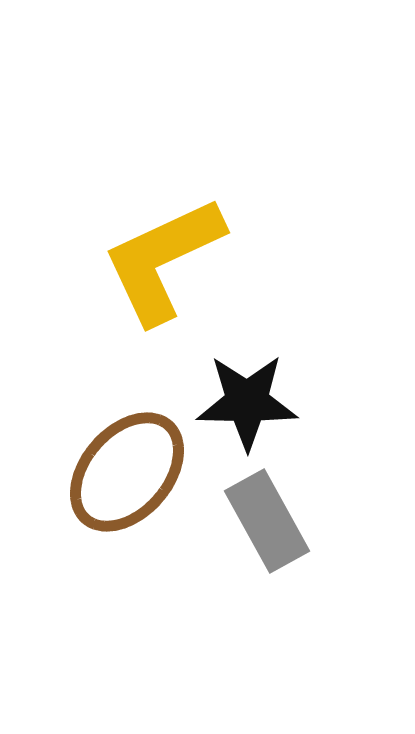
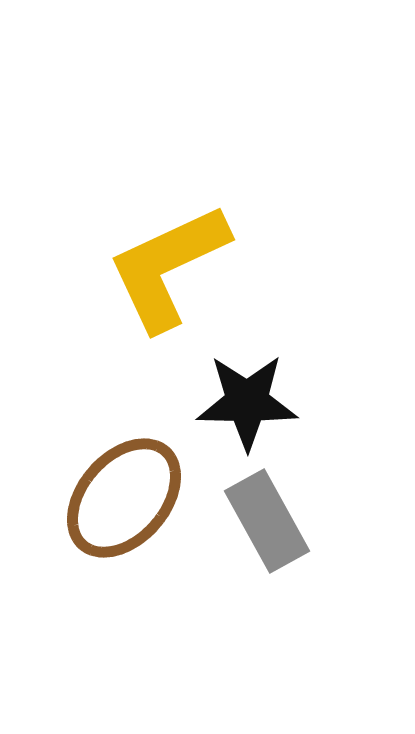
yellow L-shape: moved 5 px right, 7 px down
brown ellipse: moved 3 px left, 26 px down
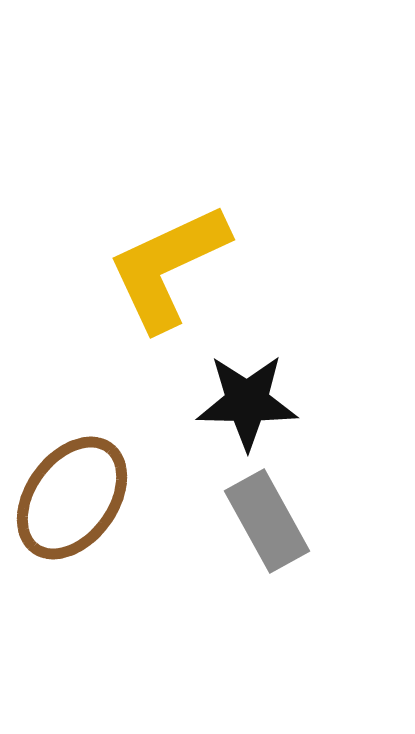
brown ellipse: moved 52 px left; rotated 5 degrees counterclockwise
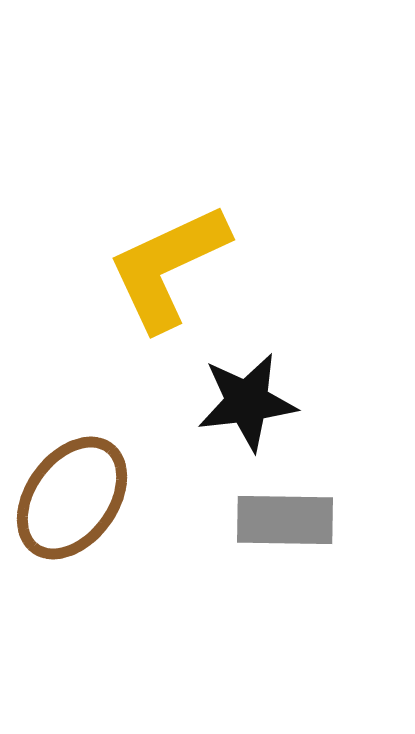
black star: rotated 8 degrees counterclockwise
gray rectangle: moved 18 px right, 1 px up; rotated 60 degrees counterclockwise
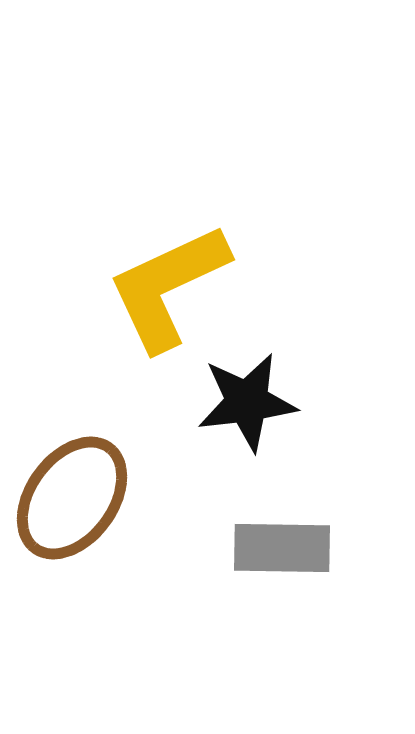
yellow L-shape: moved 20 px down
gray rectangle: moved 3 px left, 28 px down
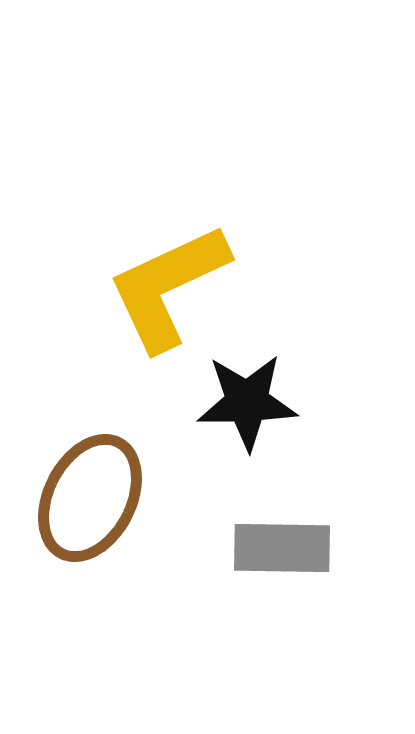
black star: rotated 6 degrees clockwise
brown ellipse: moved 18 px right; rotated 9 degrees counterclockwise
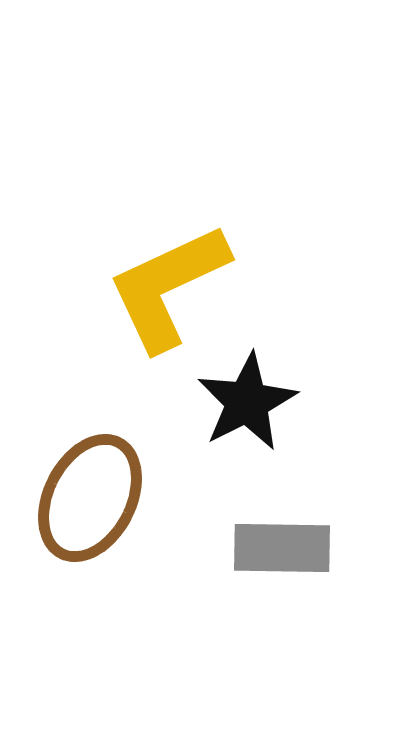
black star: rotated 26 degrees counterclockwise
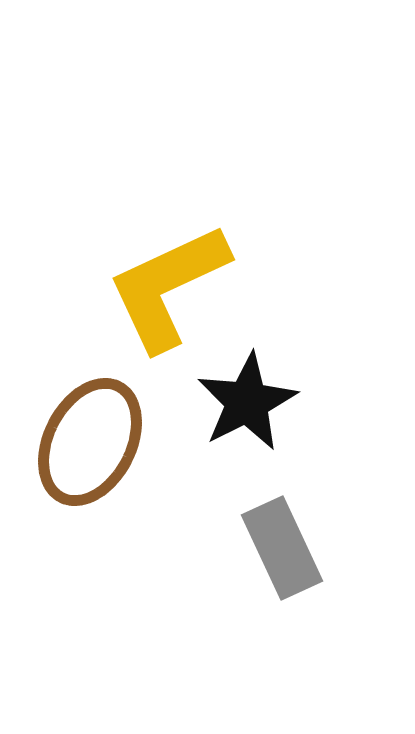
brown ellipse: moved 56 px up
gray rectangle: rotated 64 degrees clockwise
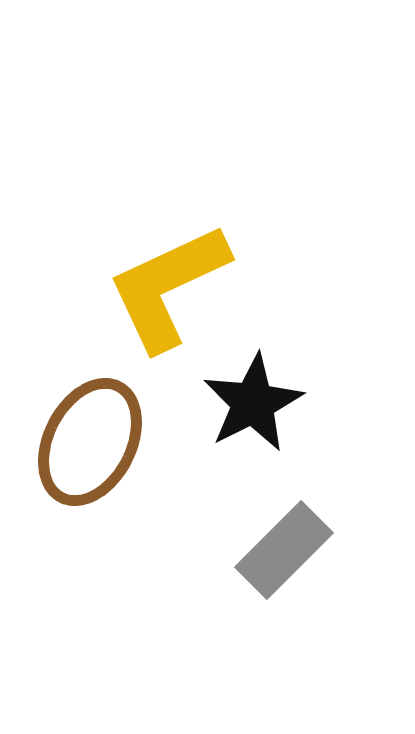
black star: moved 6 px right, 1 px down
gray rectangle: moved 2 px right, 2 px down; rotated 70 degrees clockwise
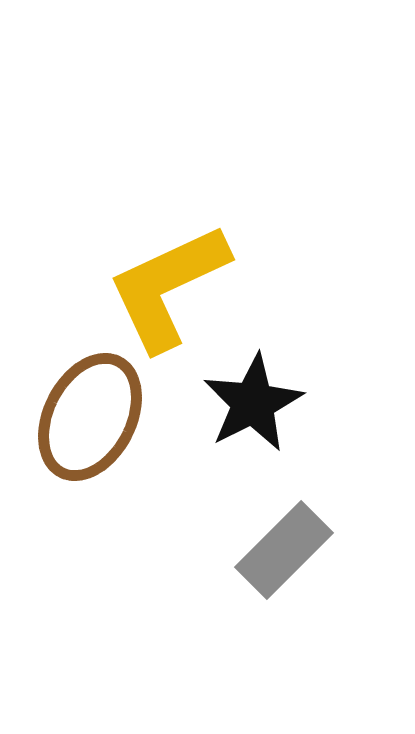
brown ellipse: moved 25 px up
